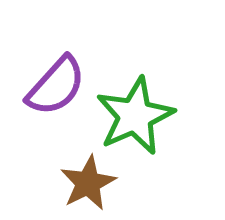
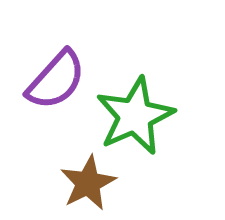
purple semicircle: moved 6 px up
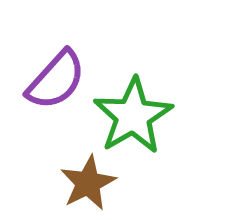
green star: moved 2 px left; rotated 6 degrees counterclockwise
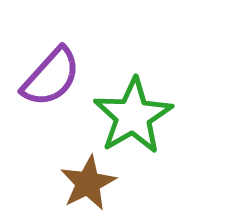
purple semicircle: moved 5 px left, 3 px up
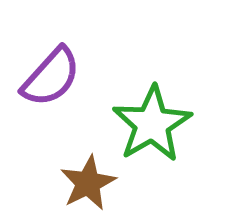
green star: moved 19 px right, 8 px down
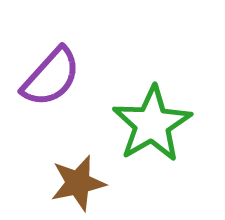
brown star: moved 10 px left; rotated 14 degrees clockwise
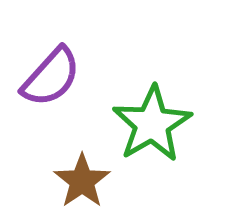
brown star: moved 4 px right, 2 px up; rotated 22 degrees counterclockwise
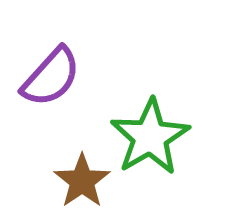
green star: moved 2 px left, 13 px down
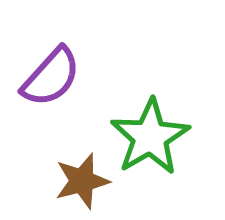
brown star: rotated 20 degrees clockwise
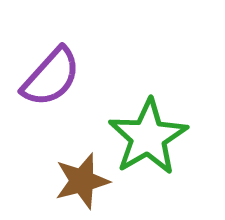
green star: moved 2 px left
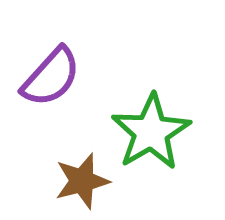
green star: moved 3 px right, 5 px up
